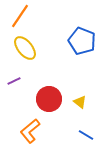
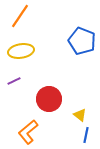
yellow ellipse: moved 4 px left, 3 px down; rotated 60 degrees counterclockwise
yellow triangle: moved 13 px down
orange L-shape: moved 2 px left, 1 px down
blue line: rotated 70 degrees clockwise
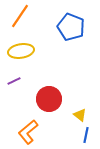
blue pentagon: moved 11 px left, 14 px up
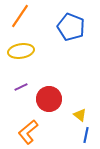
purple line: moved 7 px right, 6 px down
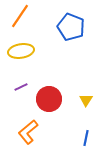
yellow triangle: moved 6 px right, 15 px up; rotated 24 degrees clockwise
blue line: moved 3 px down
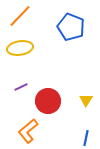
orange line: rotated 10 degrees clockwise
yellow ellipse: moved 1 px left, 3 px up
red circle: moved 1 px left, 2 px down
orange L-shape: moved 1 px up
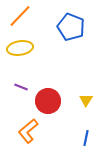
purple line: rotated 48 degrees clockwise
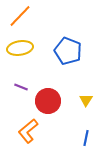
blue pentagon: moved 3 px left, 24 px down
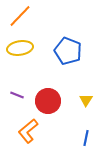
purple line: moved 4 px left, 8 px down
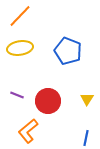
yellow triangle: moved 1 px right, 1 px up
